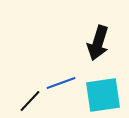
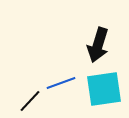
black arrow: moved 2 px down
cyan square: moved 1 px right, 6 px up
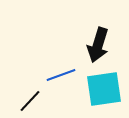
blue line: moved 8 px up
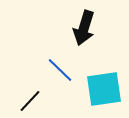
black arrow: moved 14 px left, 17 px up
blue line: moved 1 px left, 5 px up; rotated 64 degrees clockwise
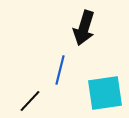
blue line: rotated 60 degrees clockwise
cyan square: moved 1 px right, 4 px down
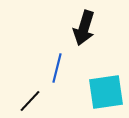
blue line: moved 3 px left, 2 px up
cyan square: moved 1 px right, 1 px up
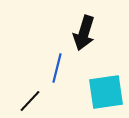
black arrow: moved 5 px down
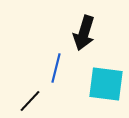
blue line: moved 1 px left
cyan square: moved 8 px up; rotated 15 degrees clockwise
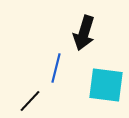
cyan square: moved 1 px down
